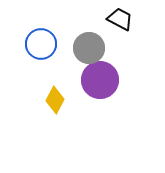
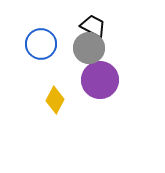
black trapezoid: moved 27 px left, 7 px down
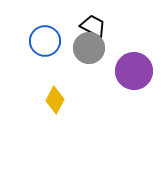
blue circle: moved 4 px right, 3 px up
purple circle: moved 34 px right, 9 px up
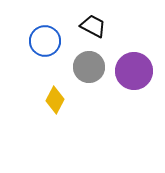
gray circle: moved 19 px down
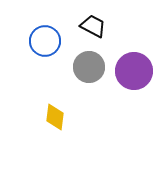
yellow diamond: moved 17 px down; rotated 20 degrees counterclockwise
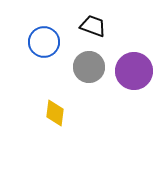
black trapezoid: rotated 8 degrees counterclockwise
blue circle: moved 1 px left, 1 px down
yellow diamond: moved 4 px up
